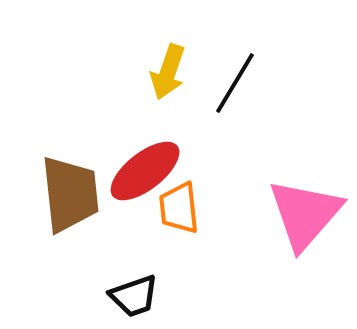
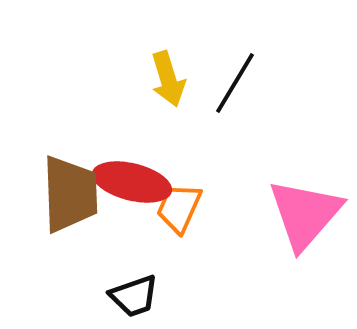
yellow arrow: moved 7 px down; rotated 36 degrees counterclockwise
red ellipse: moved 13 px left, 11 px down; rotated 52 degrees clockwise
brown trapezoid: rotated 4 degrees clockwise
orange trapezoid: rotated 30 degrees clockwise
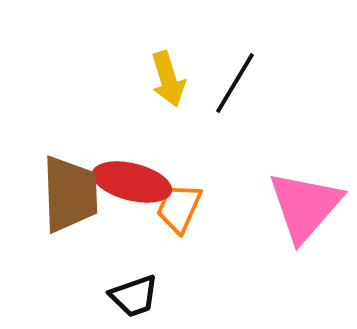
pink triangle: moved 8 px up
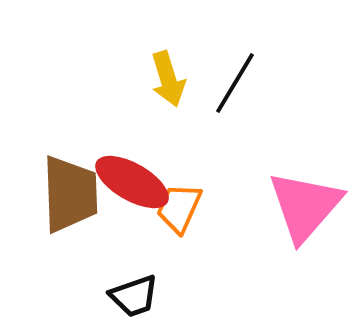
red ellipse: rotated 16 degrees clockwise
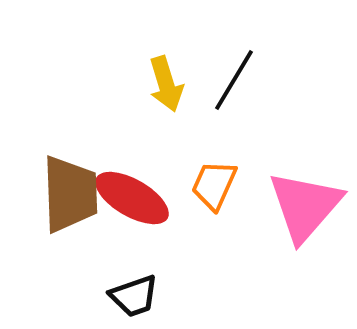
yellow arrow: moved 2 px left, 5 px down
black line: moved 1 px left, 3 px up
red ellipse: moved 16 px down
orange trapezoid: moved 35 px right, 23 px up
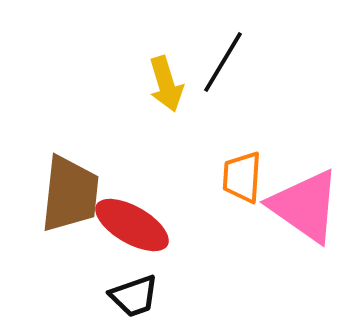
black line: moved 11 px left, 18 px up
orange trapezoid: moved 28 px right, 8 px up; rotated 20 degrees counterclockwise
brown trapezoid: rotated 8 degrees clockwise
red ellipse: moved 27 px down
pink triangle: rotated 36 degrees counterclockwise
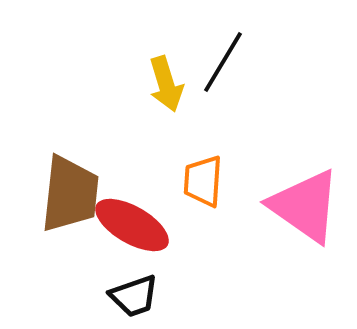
orange trapezoid: moved 39 px left, 4 px down
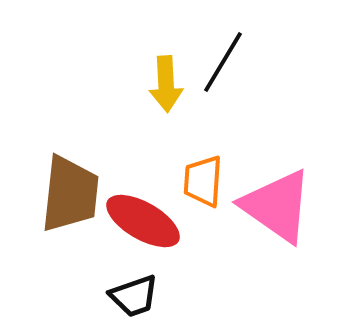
yellow arrow: rotated 14 degrees clockwise
pink triangle: moved 28 px left
red ellipse: moved 11 px right, 4 px up
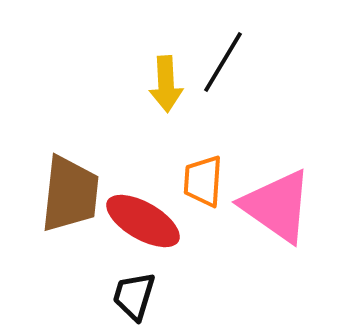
black trapezoid: rotated 126 degrees clockwise
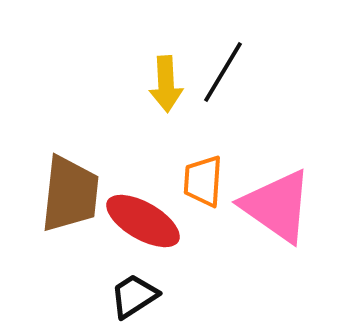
black line: moved 10 px down
black trapezoid: rotated 40 degrees clockwise
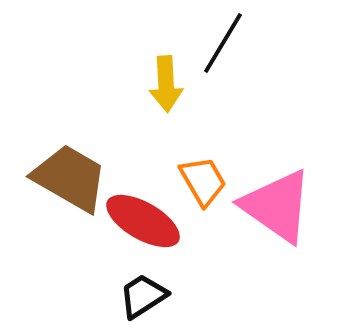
black line: moved 29 px up
orange trapezoid: rotated 146 degrees clockwise
brown trapezoid: moved 16 px up; rotated 66 degrees counterclockwise
black trapezoid: moved 9 px right
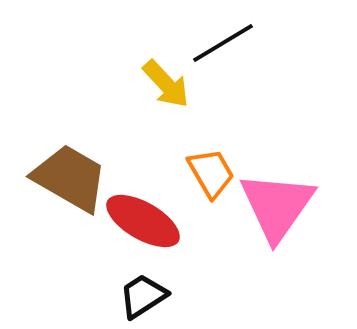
black line: rotated 28 degrees clockwise
yellow arrow: rotated 40 degrees counterclockwise
orange trapezoid: moved 8 px right, 8 px up
pink triangle: rotated 30 degrees clockwise
